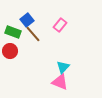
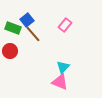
pink rectangle: moved 5 px right
green rectangle: moved 4 px up
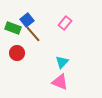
pink rectangle: moved 2 px up
red circle: moved 7 px right, 2 px down
cyan triangle: moved 1 px left, 5 px up
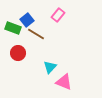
pink rectangle: moved 7 px left, 8 px up
brown line: moved 3 px right; rotated 18 degrees counterclockwise
red circle: moved 1 px right
cyan triangle: moved 12 px left, 5 px down
pink triangle: moved 4 px right
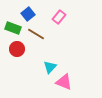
pink rectangle: moved 1 px right, 2 px down
blue square: moved 1 px right, 6 px up
red circle: moved 1 px left, 4 px up
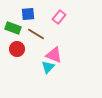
blue square: rotated 32 degrees clockwise
cyan triangle: moved 2 px left
pink triangle: moved 10 px left, 27 px up
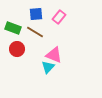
blue square: moved 8 px right
brown line: moved 1 px left, 2 px up
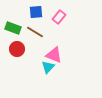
blue square: moved 2 px up
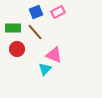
blue square: rotated 16 degrees counterclockwise
pink rectangle: moved 1 px left, 5 px up; rotated 24 degrees clockwise
green rectangle: rotated 21 degrees counterclockwise
brown line: rotated 18 degrees clockwise
cyan triangle: moved 3 px left, 2 px down
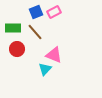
pink rectangle: moved 4 px left
